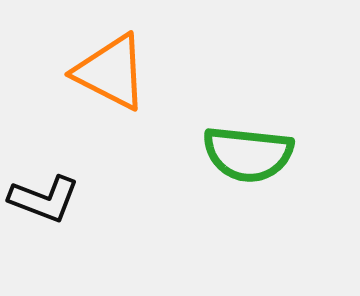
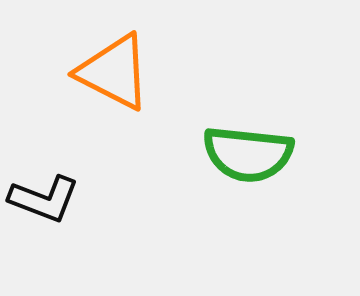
orange triangle: moved 3 px right
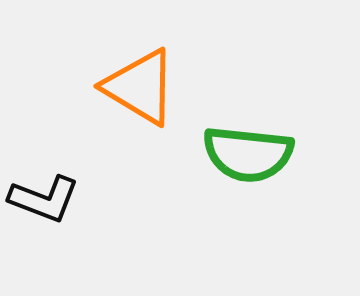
orange triangle: moved 26 px right, 15 px down; rotated 4 degrees clockwise
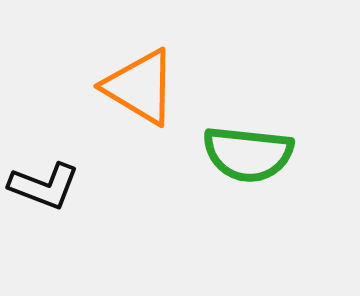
black L-shape: moved 13 px up
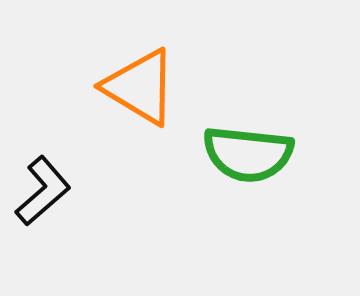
black L-shape: moved 1 px left, 5 px down; rotated 62 degrees counterclockwise
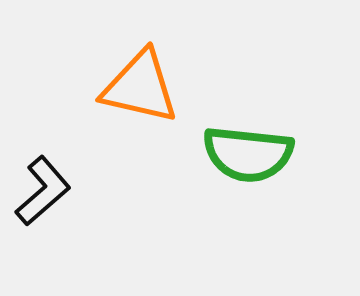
orange triangle: rotated 18 degrees counterclockwise
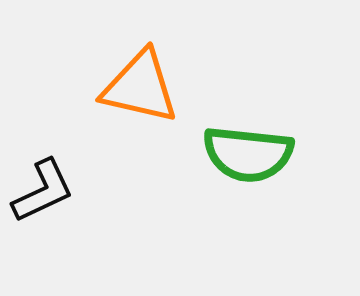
black L-shape: rotated 16 degrees clockwise
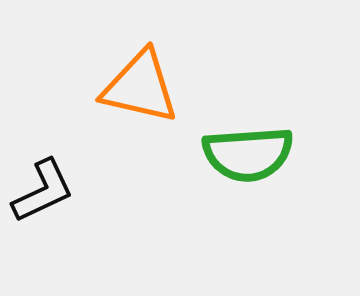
green semicircle: rotated 10 degrees counterclockwise
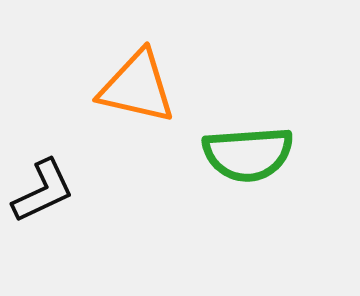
orange triangle: moved 3 px left
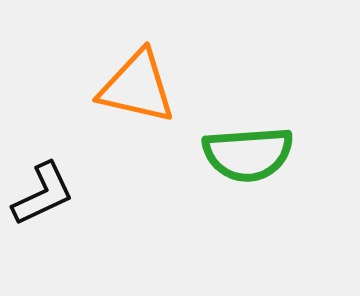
black L-shape: moved 3 px down
